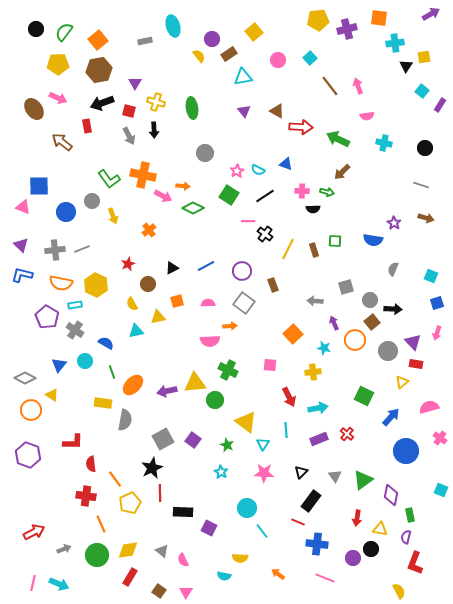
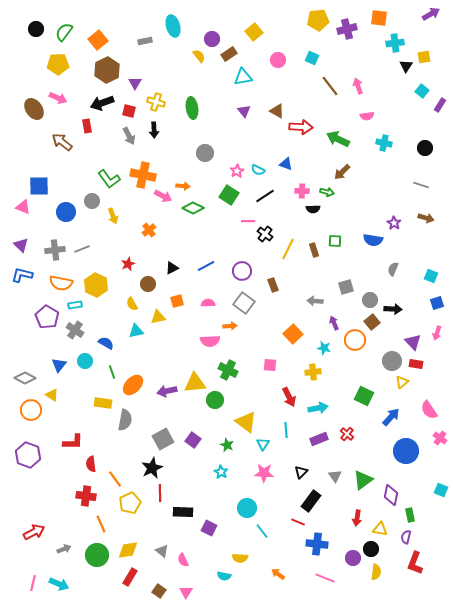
cyan square at (310, 58): moved 2 px right; rotated 24 degrees counterclockwise
brown hexagon at (99, 70): moved 8 px right; rotated 15 degrees counterclockwise
gray circle at (388, 351): moved 4 px right, 10 px down
pink semicircle at (429, 407): moved 3 px down; rotated 108 degrees counterclockwise
yellow semicircle at (399, 591): moved 23 px left, 19 px up; rotated 35 degrees clockwise
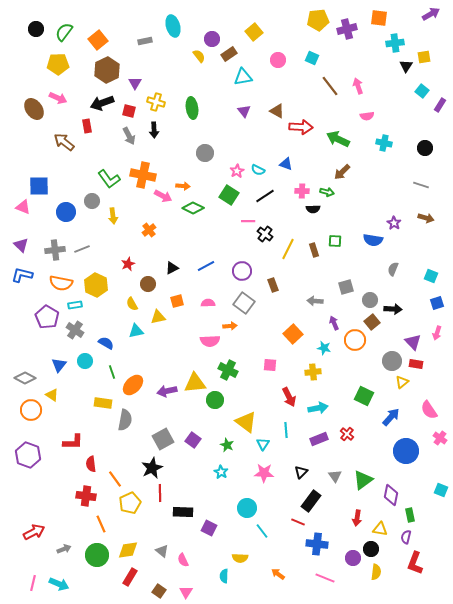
brown arrow at (62, 142): moved 2 px right
yellow arrow at (113, 216): rotated 14 degrees clockwise
cyan semicircle at (224, 576): rotated 80 degrees clockwise
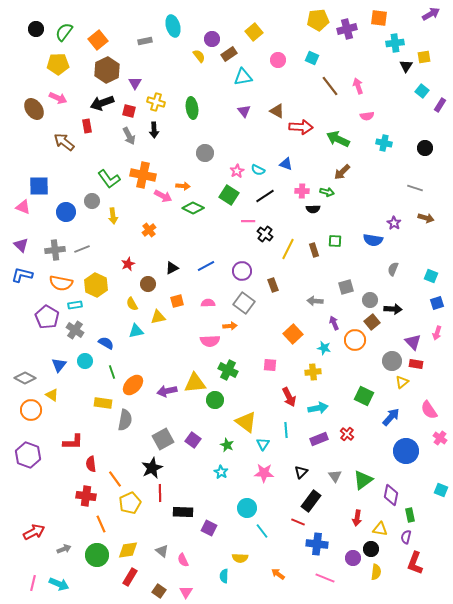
gray line at (421, 185): moved 6 px left, 3 px down
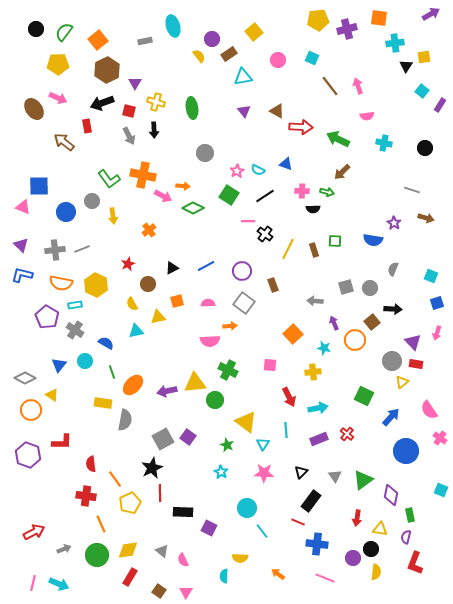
gray line at (415, 188): moved 3 px left, 2 px down
gray circle at (370, 300): moved 12 px up
purple square at (193, 440): moved 5 px left, 3 px up
red L-shape at (73, 442): moved 11 px left
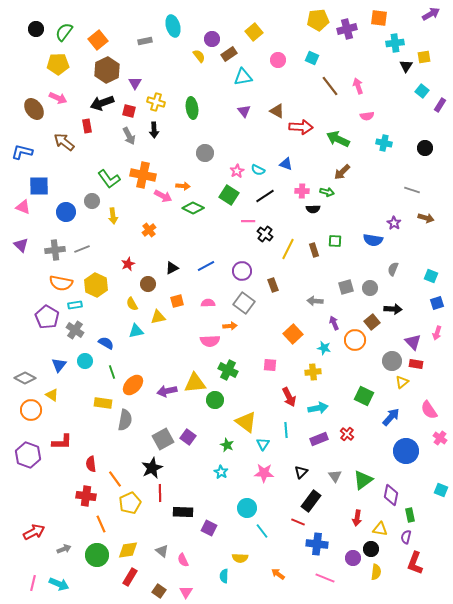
blue L-shape at (22, 275): moved 123 px up
